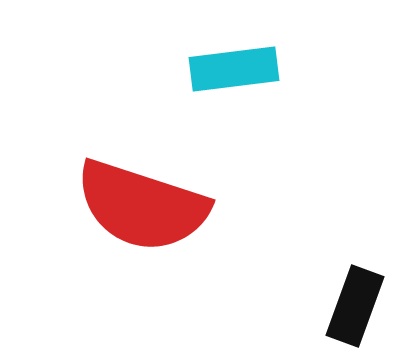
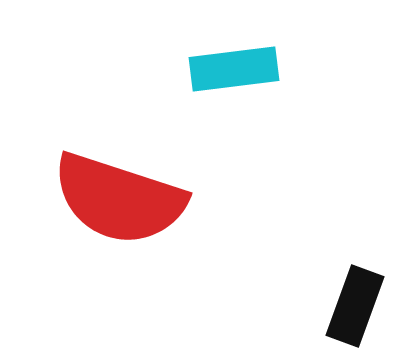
red semicircle: moved 23 px left, 7 px up
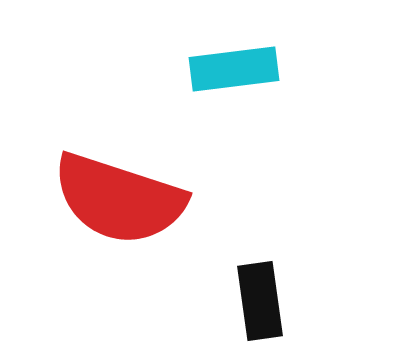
black rectangle: moved 95 px left, 5 px up; rotated 28 degrees counterclockwise
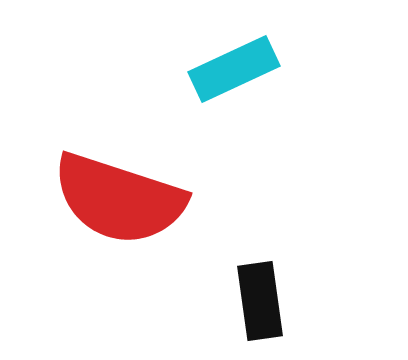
cyan rectangle: rotated 18 degrees counterclockwise
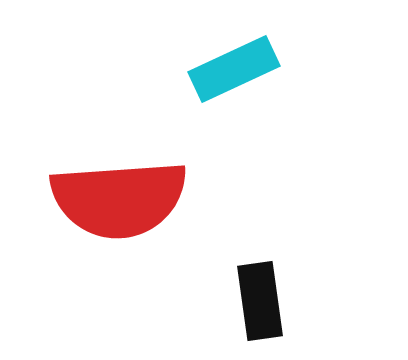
red semicircle: rotated 22 degrees counterclockwise
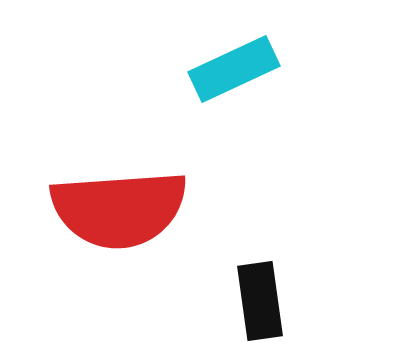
red semicircle: moved 10 px down
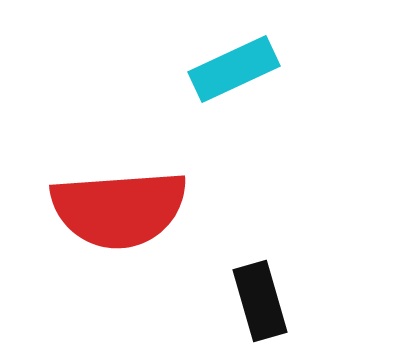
black rectangle: rotated 8 degrees counterclockwise
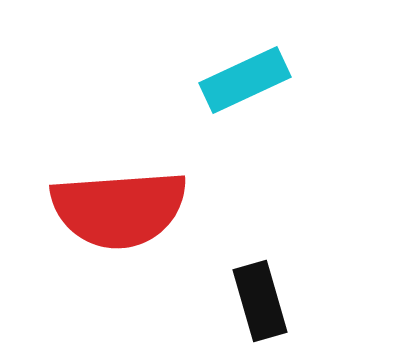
cyan rectangle: moved 11 px right, 11 px down
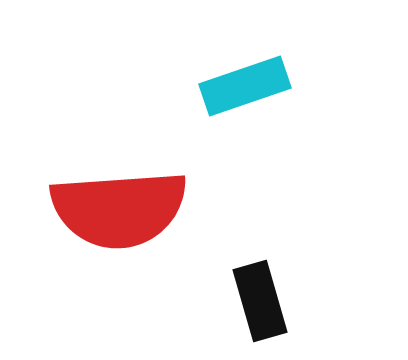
cyan rectangle: moved 6 px down; rotated 6 degrees clockwise
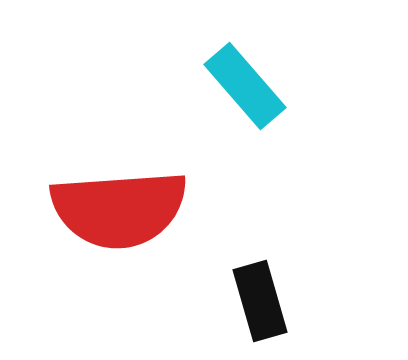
cyan rectangle: rotated 68 degrees clockwise
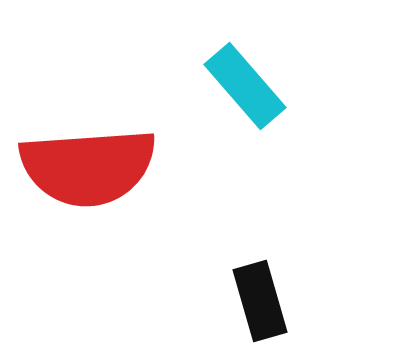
red semicircle: moved 31 px left, 42 px up
